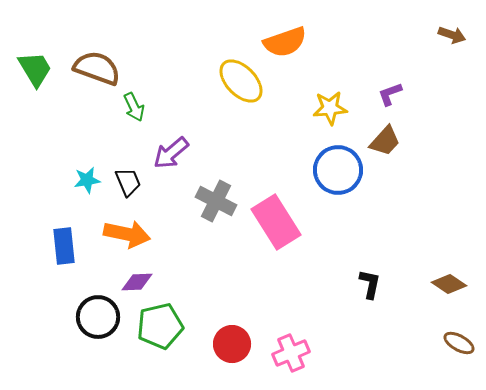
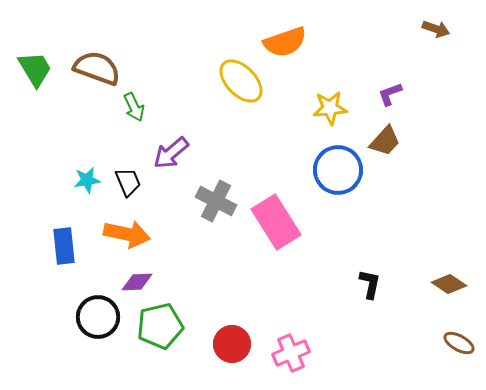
brown arrow: moved 16 px left, 6 px up
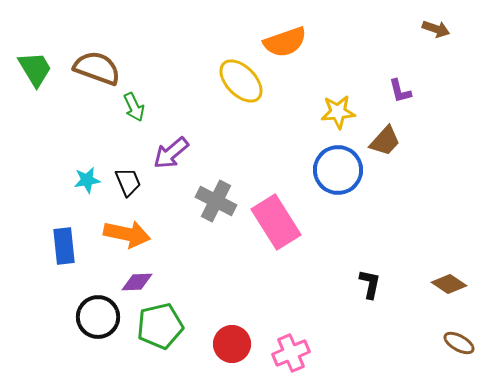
purple L-shape: moved 10 px right, 3 px up; rotated 84 degrees counterclockwise
yellow star: moved 8 px right, 4 px down
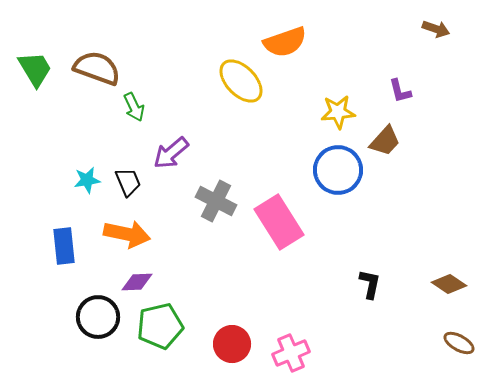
pink rectangle: moved 3 px right
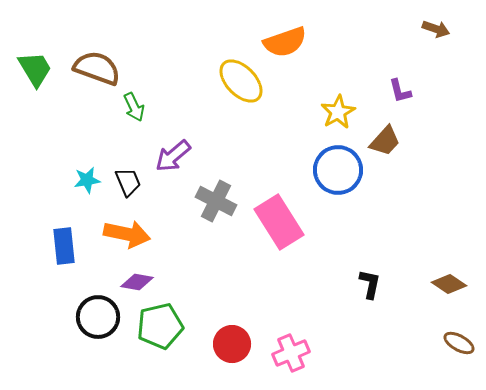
yellow star: rotated 24 degrees counterclockwise
purple arrow: moved 2 px right, 3 px down
purple diamond: rotated 12 degrees clockwise
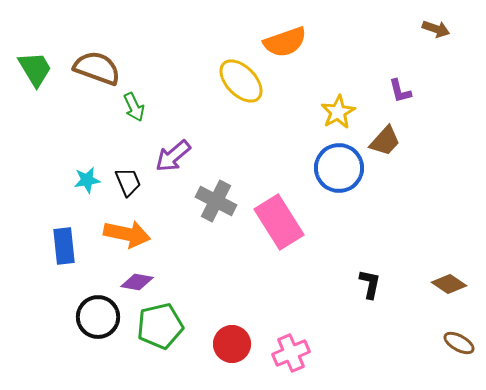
blue circle: moved 1 px right, 2 px up
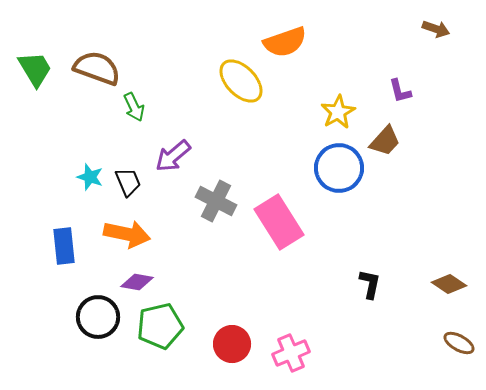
cyan star: moved 3 px right, 3 px up; rotated 28 degrees clockwise
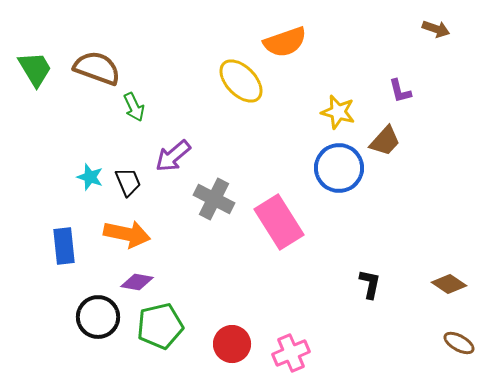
yellow star: rotated 28 degrees counterclockwise
gray cross: moved 2 px left, 2 px up
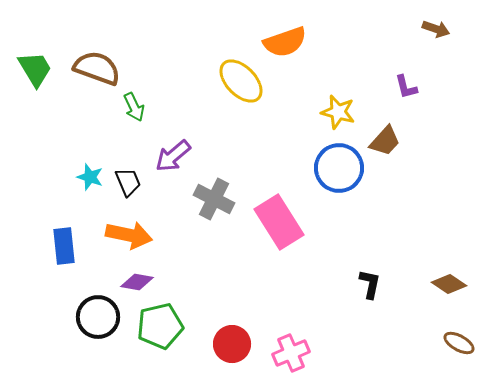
purple L-shape: moved 6 px right, 4 px up
orange arrow: moved 2 px right, 1 px down
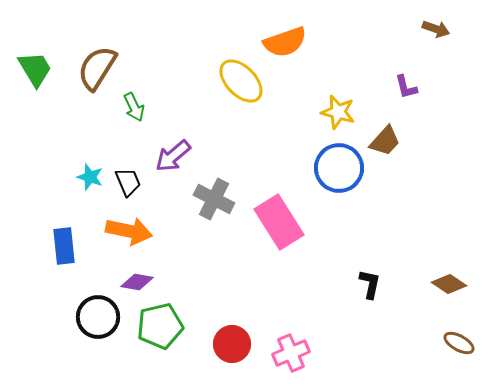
brown semicircle: rotated 78 degrees counterclockwise
orange arrow: moved 4 px up
